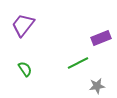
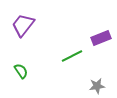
green line: moved 6 px left, 7 px up
green semicircle: moved 4 px left, 2 px down
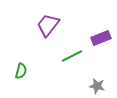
purple trapezoid: moved 25 px right
green semicircle: rotated 49 degrees clockwise
gray star: rotated 21 degrees clockwise
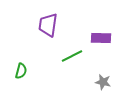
purple trapezoid: rotated 30 degrees counterclockwise
purple rectangle: rotated 24 degrees clockwise
gray star: moved 6 px right, 4 px up
